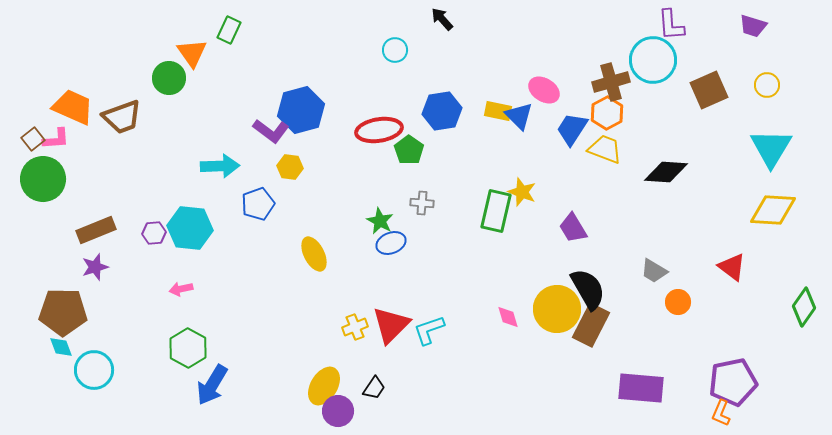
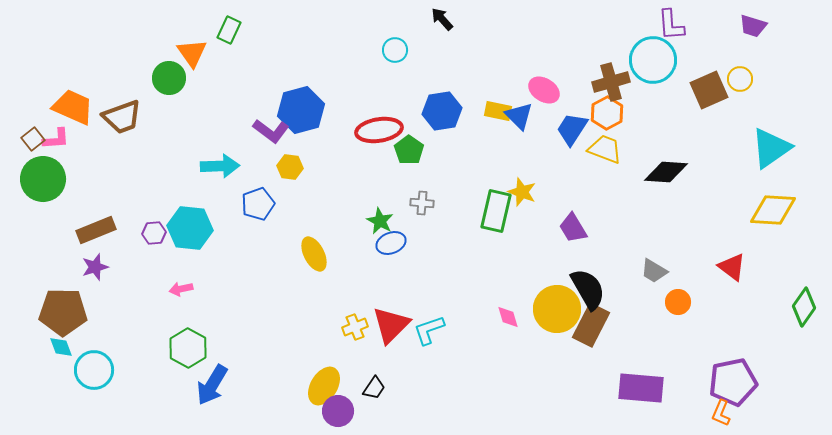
yellow circle at (767, 85): moved 27 px left, 6 px up
cyan triangle at (771, 148): rotated 24 degrees clockwise
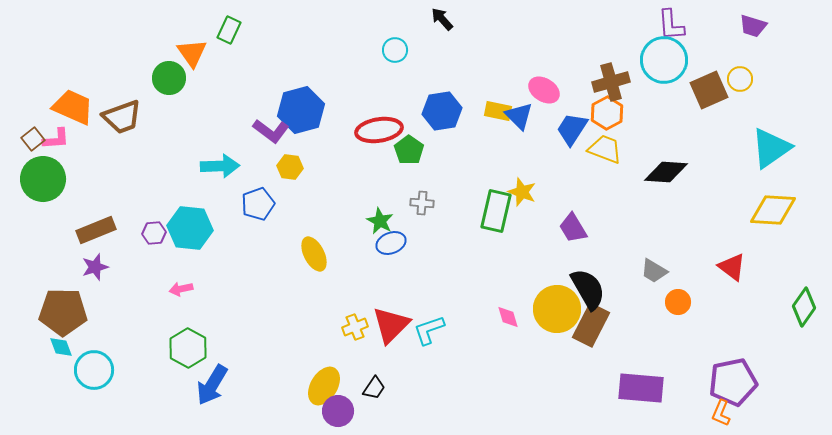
cyan circle at (653, 60): moved 11 px right
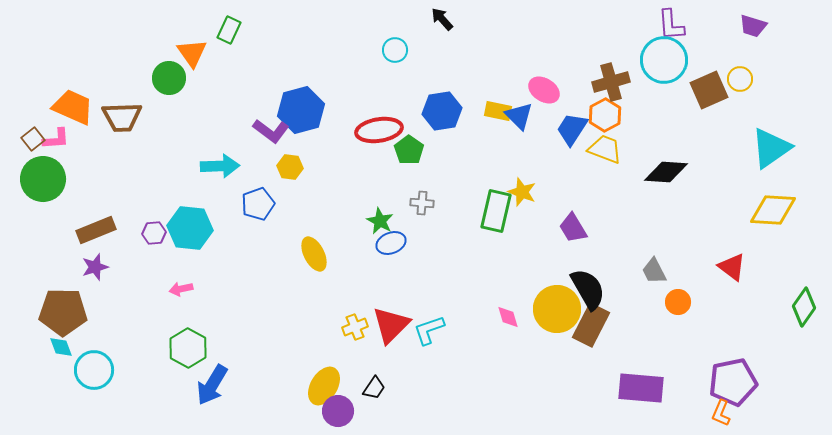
orange hexagon at (607, 113): moved 2 px left, 2 px down
brown trapezoid at (122, 117): rotated 18 degrees clockwise
gray trapezoid at (654, 271): rotated 32 degrees clockwise
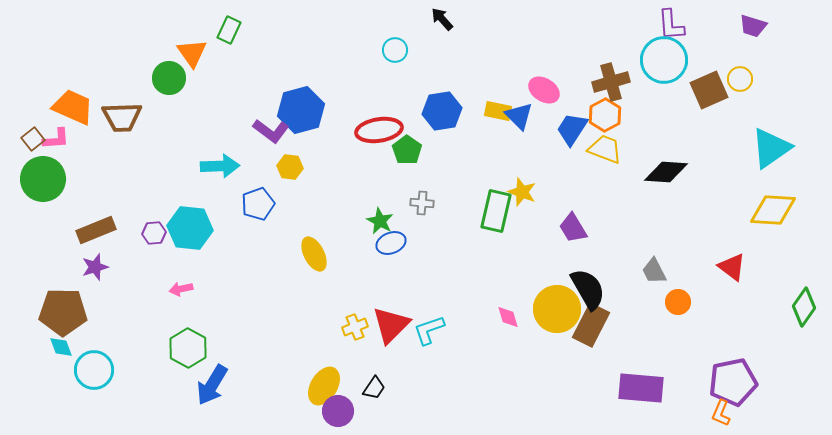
green pentagon at (409, 150): moved 2 px left
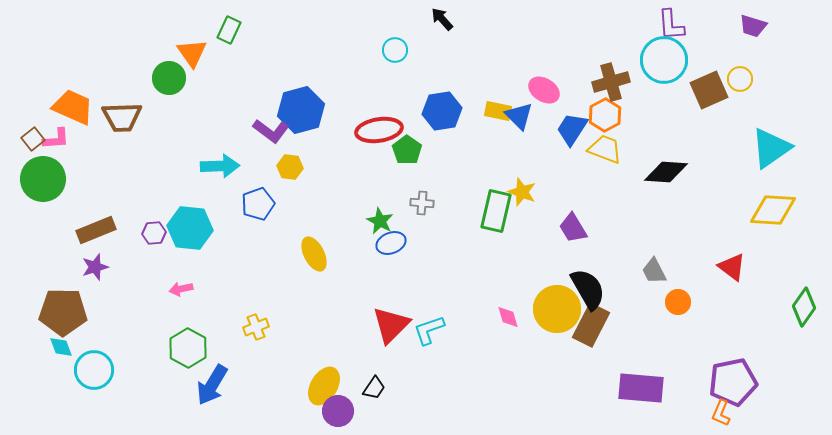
yellow cross at (355, 327): moved 99 px left
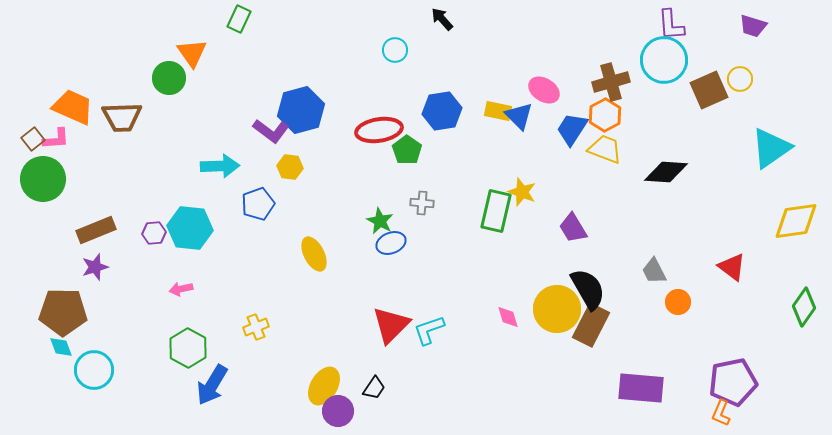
green rectangle at (229, 30): moved 10 px right, 11 px up
yellow diamond at (773, 210): moved 23 px right, 11 px down; rotated 12 degrees counterclockwise
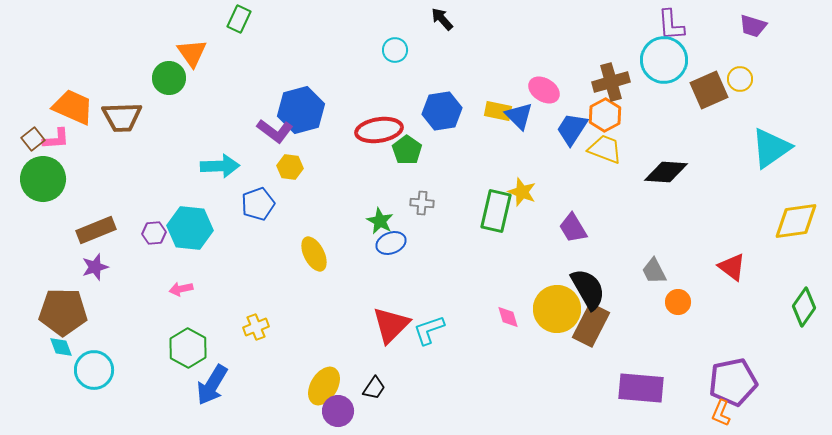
purple L-shape at (271, 131): moved 4 px right
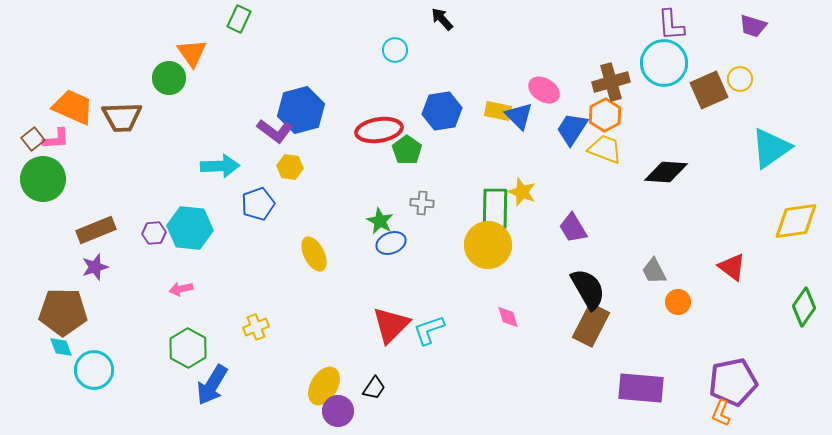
cyan circle at (664, 60): moved 3 px down
green rectangle at (496, 211): moved 1 px left, 2 px up; rotated 12 degrees counterclockwise
yellow circle at (557, 309): moved 69 px left, 64 px up
